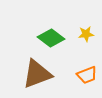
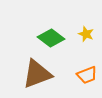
yellow star: rotated 28 degrees clockwise
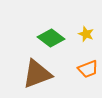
orange trapezoid: moved 1 px right, 6 px up
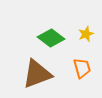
yellow star: rotated 28 degrees clockwise
orange trapezoid: moved 6 px left, 1 px up; rotated 85 degrees counterclockwise
